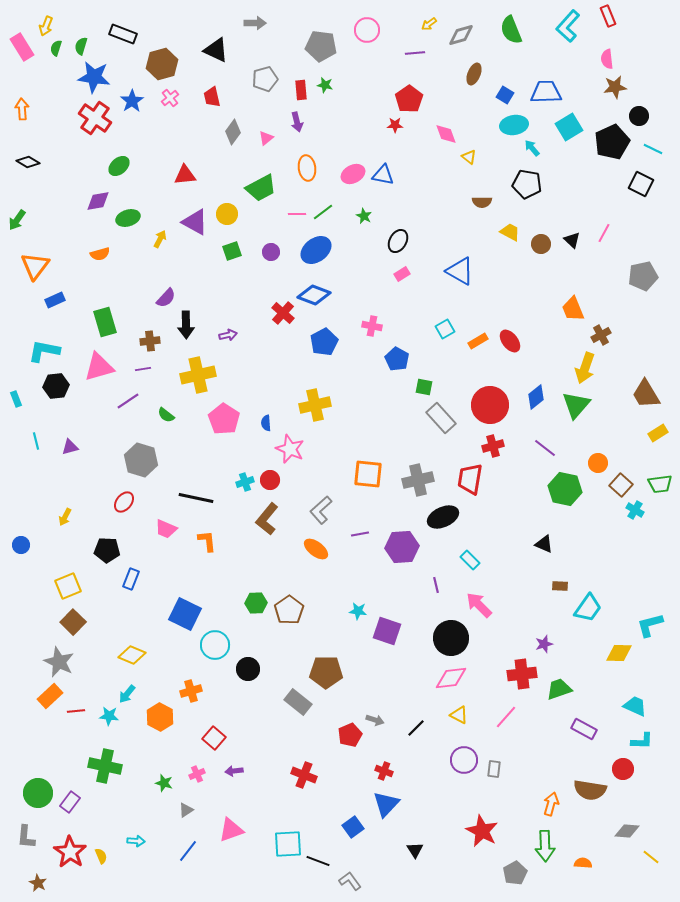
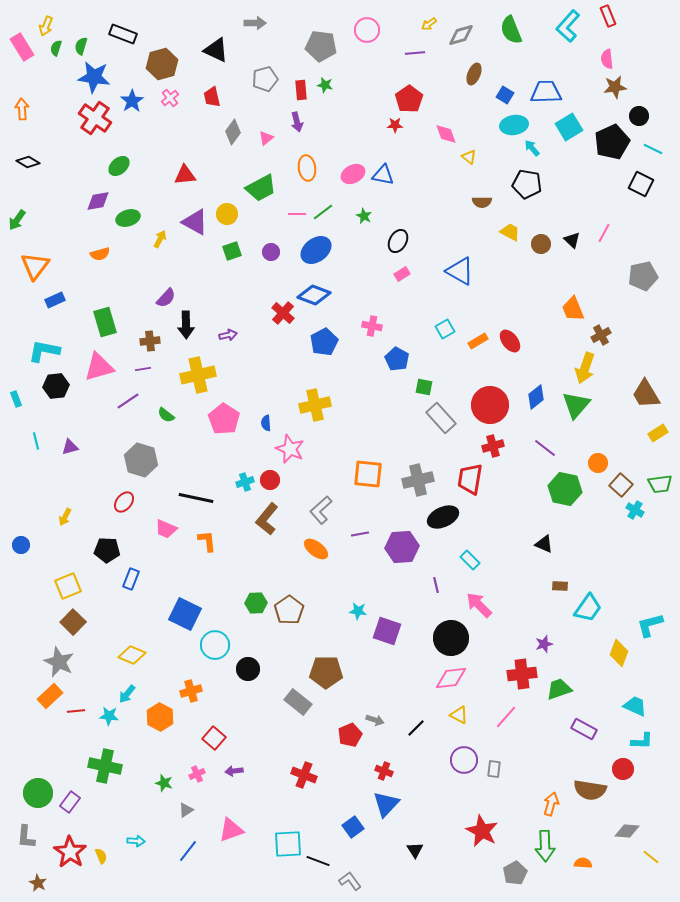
yellow diamond at (619, 653): rotated 72 degrees counterclockwise
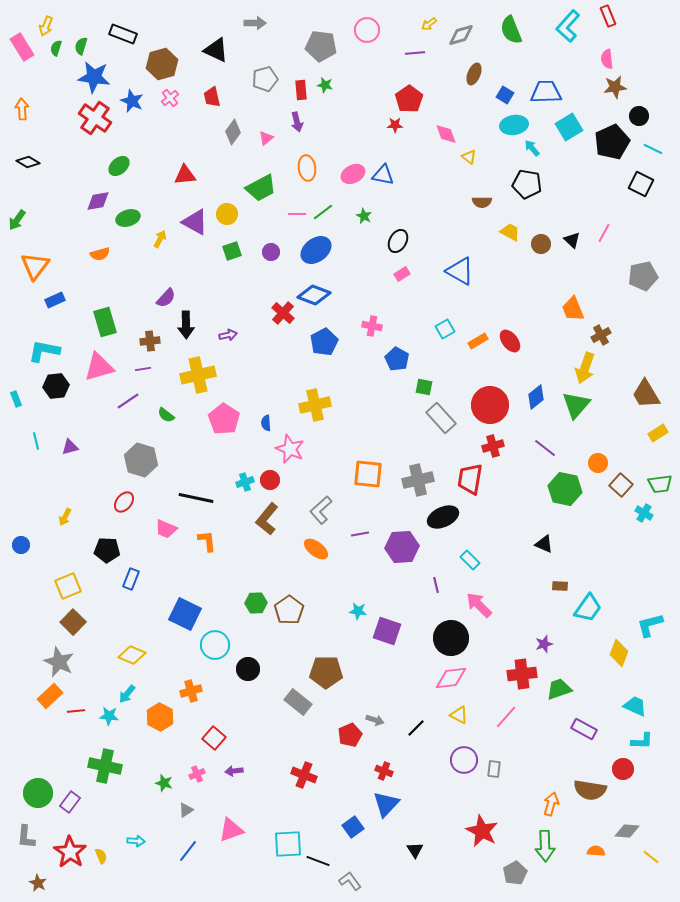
blue star at (132, 101): rotated 15 degrees counterclockwise
cyan cross at (635, 510): moved 9 px right, 3 px down
orange semicircle at (583, 863): moved 13 px right, 12 px up
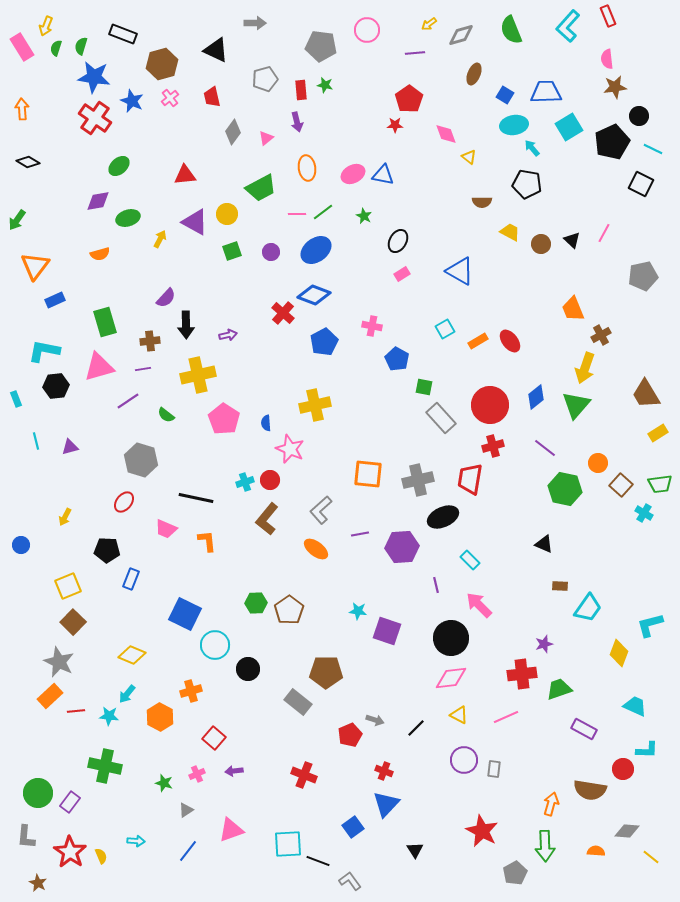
pink line at (506, 717): rotated 25 degrees clockwise
cyan L-shape at (642, 741): moved 5 px right, 9 px down
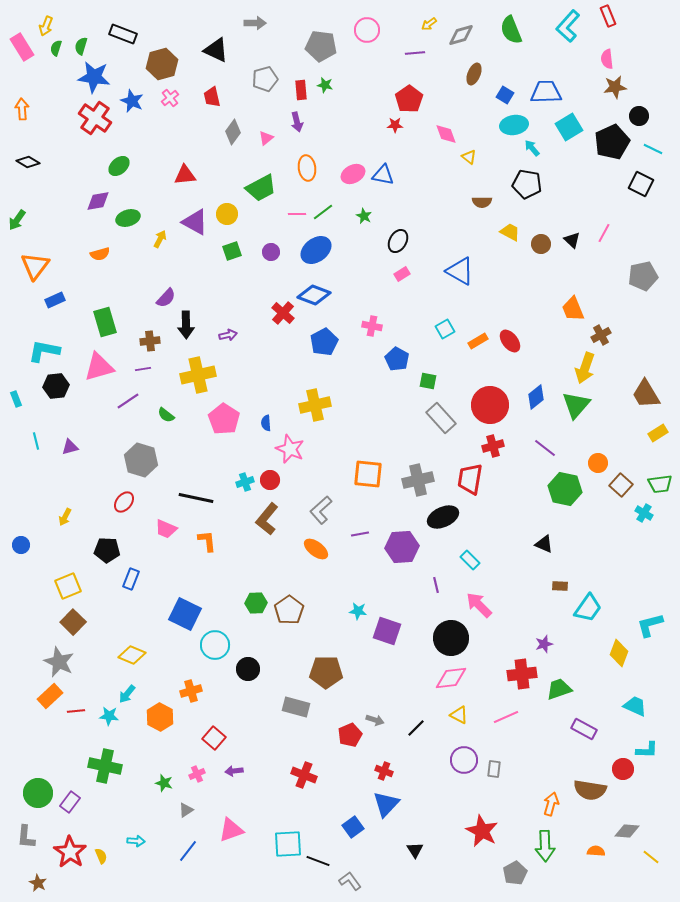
green square at (424, 387): moved 4 px right, 6 px up
gray rectangle at (298, 702): moved 2 px left, 5 px down; rotated 24 degrees counterclockwise
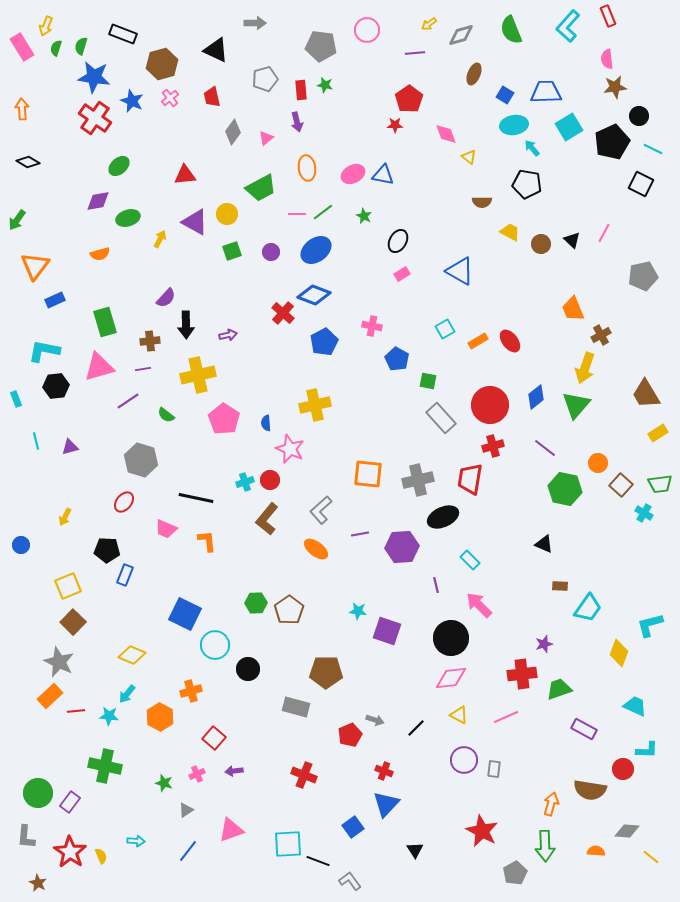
blue rectangle at (131, 579): moved 6 px left, 4 px up
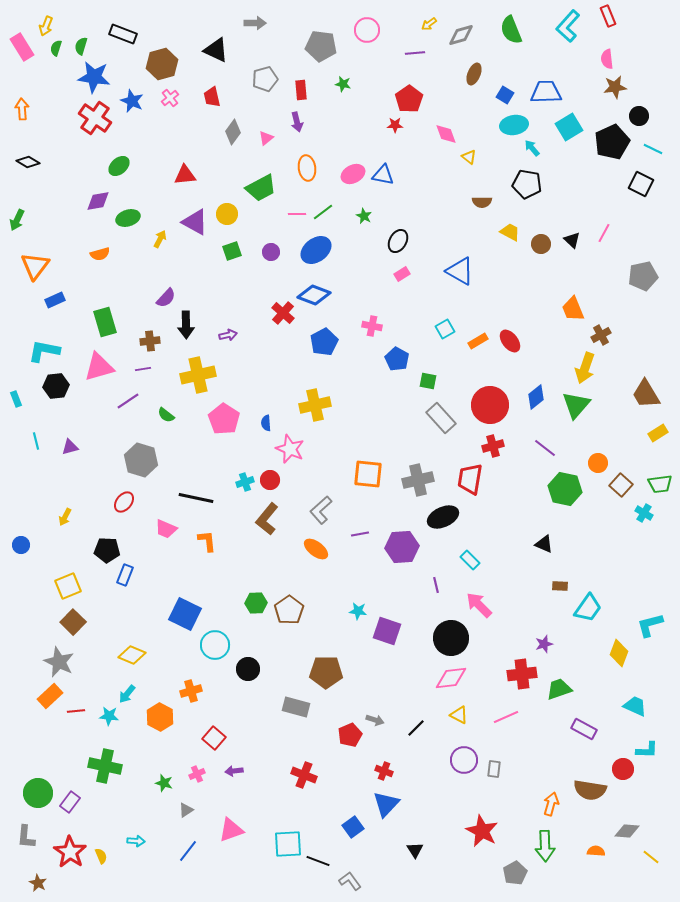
green star at (325, 85): moved 18 px right, 1 px up
green arrow at (17, 220): rotated 10 degrees counterclockwise
